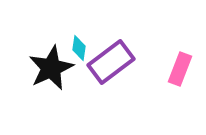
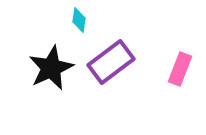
cyan diamond: moved 28 px up
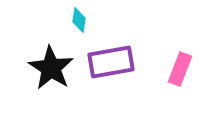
purple rectangle: rotated 27 degrees clockwise
black star: rotated 15 degrees counterclockwise
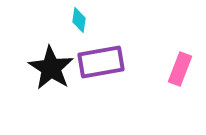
purple rectangle: moved 10 px left
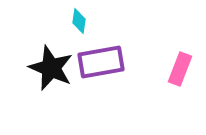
cyan diamond: moved 1 px down
black star: rotated 9 degrees counterclockwise
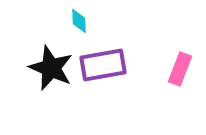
cyan diamond: rotated 10 degrees counterclockwise
purple rectangle: moved 2 px right, 3 px down
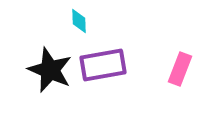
black star: moved 1 px left, 2 px down
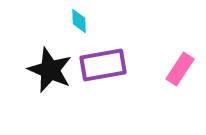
pink rectangle: rotated 12 degrees clockwise
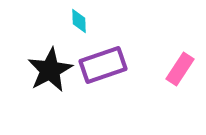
purple rectangle: rotated 9 degrees counterclockwise
black star: rotated 21 degrees clockwise
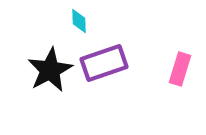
purple rectangle: moved 1 px right, 2 px up
pink rectangle: rotated 16 degrees counterclockwise
